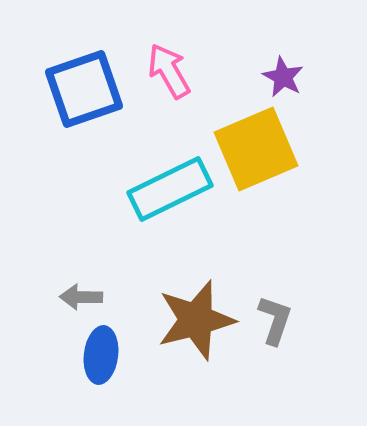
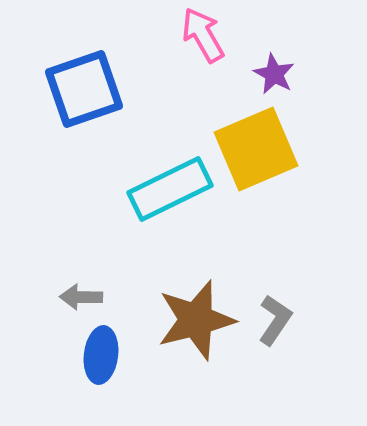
pink arrow: moved 34 px right, 36 px up
purple star: moved 9 px left, 3 px up
gray L-shape: rotated 15 degrees clockwise
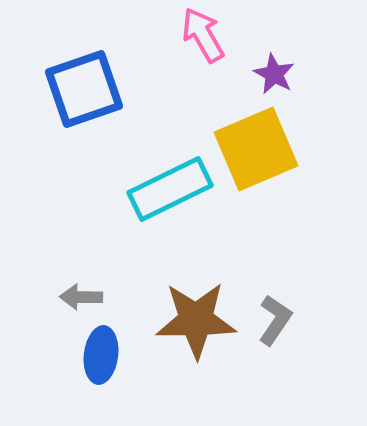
brown star: rotated 14 degrees clockwise
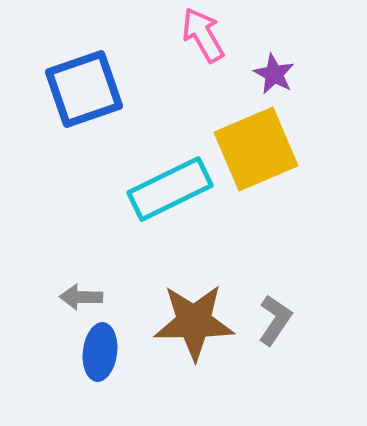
brown star: moved 2 px left, 2 px down
blue ellipse: moved 1 px left, 3 px up
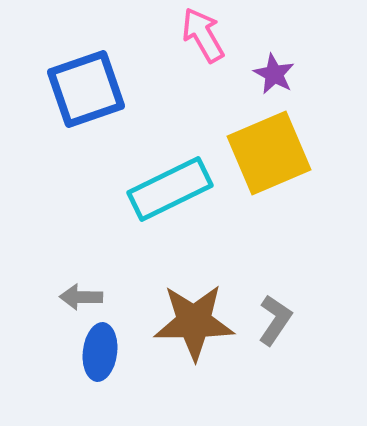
blue square: moved 2 px right
yellow square: moved 13 px right, 4 px down
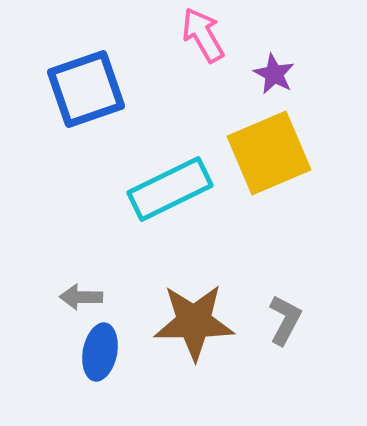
gray L-shape: moved 10 px right; rotated 6 degrees counterclockwise
blue ellipse: rotated 4 degrees clockwise
